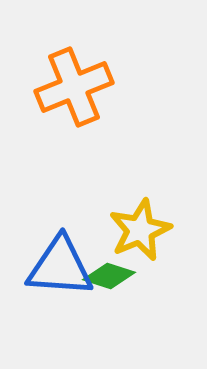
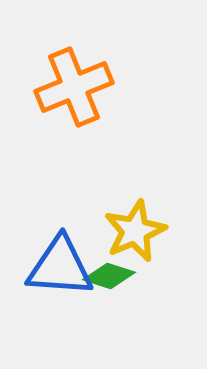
yellow star: moved 5 px left, 1 px down
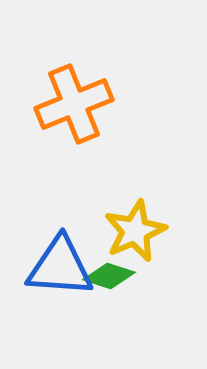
orange cross: moved 17 px down
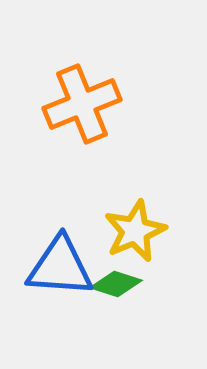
orange cross: moved 8 px right
green diamond: moved 7 px right, 8 px down
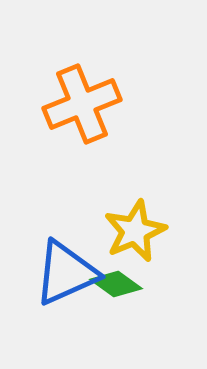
blue triangle: moved 6 px right, 6 px down; rotated 28 degrees counterclockwise
green diamond: rotated 18 degrees clockwise
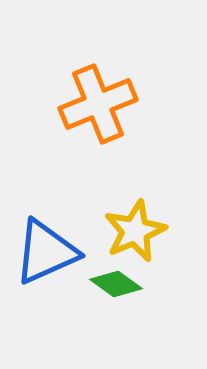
orange cross: moved 16 px right
blue triangle: moved 20 px left, 21 px up
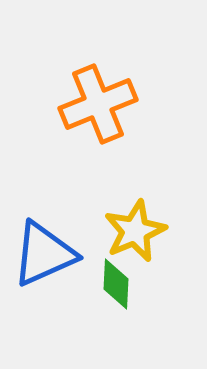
blue triangle: moved 2 px left, 2 px down
green diamond: rotated 57 degrees clockwise
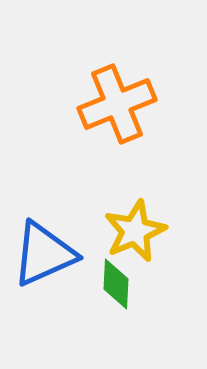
orange cross: moved 19 px right
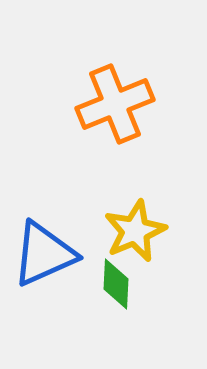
orange cross: moved 2 px left
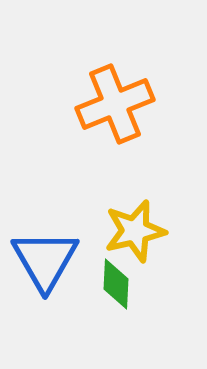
yellow star: rotated 10 degrees clockwise
blue triangle: moved 1 px right, 6 px down; rotated 36 degrees counterclockwise
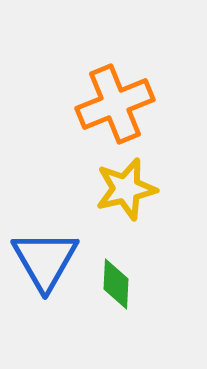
yellow star: moved 9 px left, 42 px up
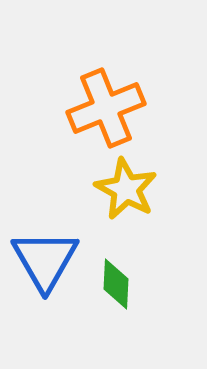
orange cross: moved 9 px left, 4 px down
yellow star: rotated 30 degrees counterclockwise
